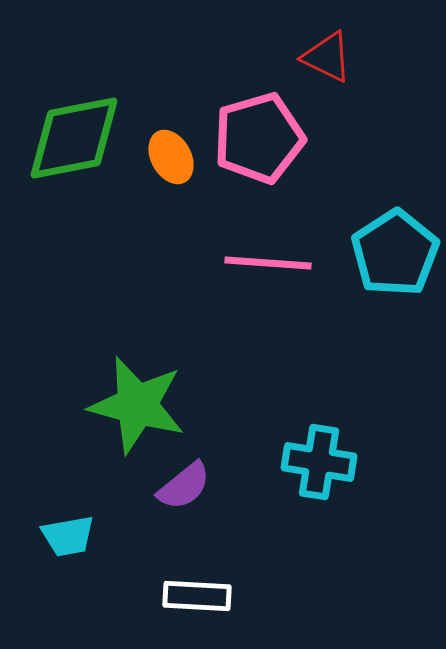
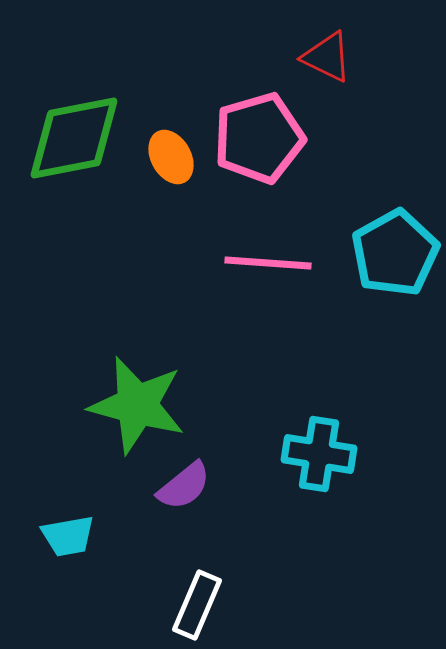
cyan pentagon: rotated 4 degrees clockwise
cyan cross: moved 8 px up
white rectangle: moved 9 px down; rotated 70 degrees counterclockwise
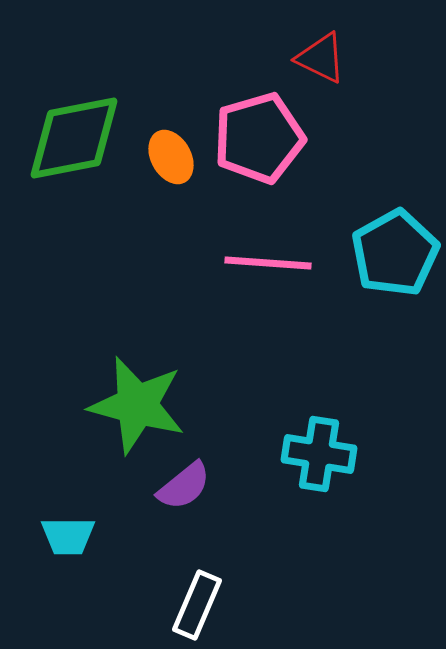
red triangle: moved 6 px left, 1 px down
cyan trapezoid: rotated 10 degrees clockwise
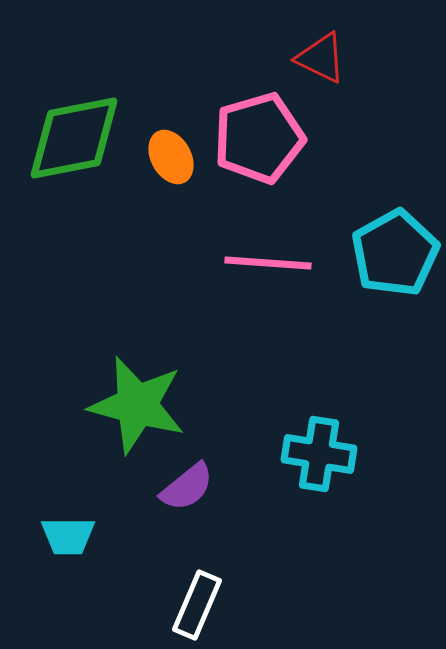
purple semicircle: moved 3 px right, 1 px down
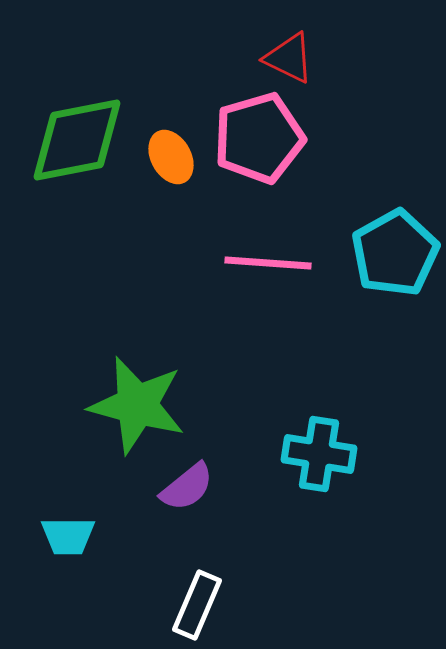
red triangle: moved 32 px left
green diamond: moved 3 px right, 2 px down
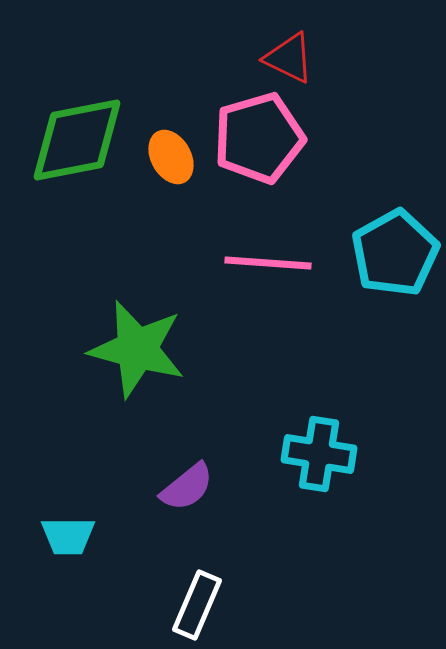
green star: moved 56 px up
